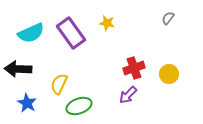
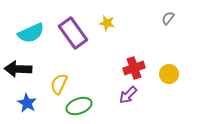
purple rectangle: moved 2 px right
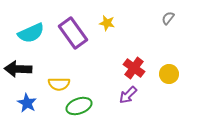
red cross: rotated 35 degrees counterclockwise
yellow semicircle: rotated 115 degrees counterclockwise
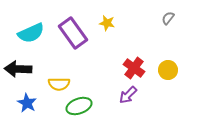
yellow circle: moved 1 px left, 4 px up
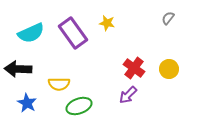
yellow circle: moved 1 px right, 1 px up
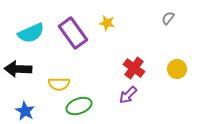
yellow circle: moved 8 px right
blue star: moved 2 px left, 8 px down
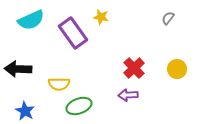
yellow star: moved 6 px left, 6 px up
cyan semicircle: moved 13 px up
red cross: rotated 10 degrees clockwise
purple arrow: rotated 42 degrees clockwise
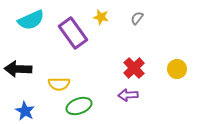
gray semicircle: moved 31 px left
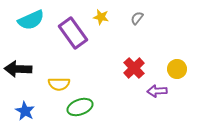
purple arrow: moved 29 px right, 4 px up
green ellipse: moved 1 px right, 1 px down
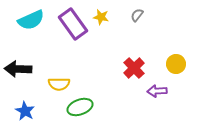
gray semicircle: moved 3 px up
purple rectangle: moved 9 px up
yellow circle: moved 1 px left, 5 px up
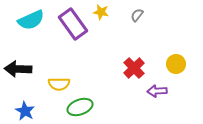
yellow star: moved 5 px up
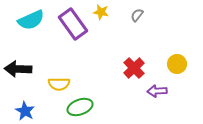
yellow circle: moved 1 px right
